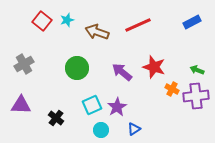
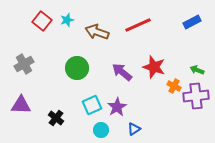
orange cross: moved 2 px right, 3 px up
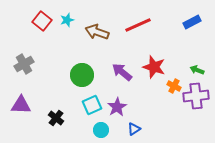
green circle: moved 5 px right, 7 px down
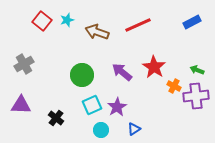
red star: rotated 15 degrees clockwise
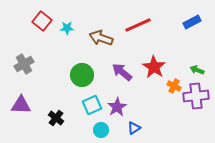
cyan star: moved 8 px down; rotated 16 degrees clockwise
brown arrow: moved 4 px right, 6 px down
blue triangle: moved 1 px up
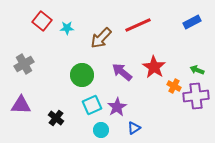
brown arrow: rotated 65 degrees counterclockwise
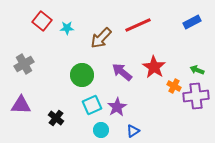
blue triangle: moved 1 px left, 3 px down
